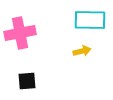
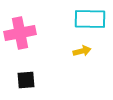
cyan rectangle: moved 1 px up
black square: moved 1 px left, 1 px up
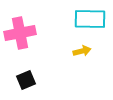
black square: rotated 18 degrees counterclockwise
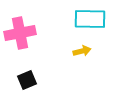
black square: moved 1 px right
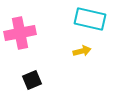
cyan rectangle: rotated 12 degrees clockwise
black square: moved 5 px right
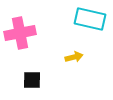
yellow arrow: moved 8 px left, 6 px down
black square: rotated 24 degrees clockwise
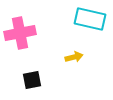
black square: rotated 12 degrees counterclockwise
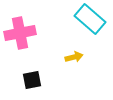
cyan rectangle: rotated 28 degrees clockwise
